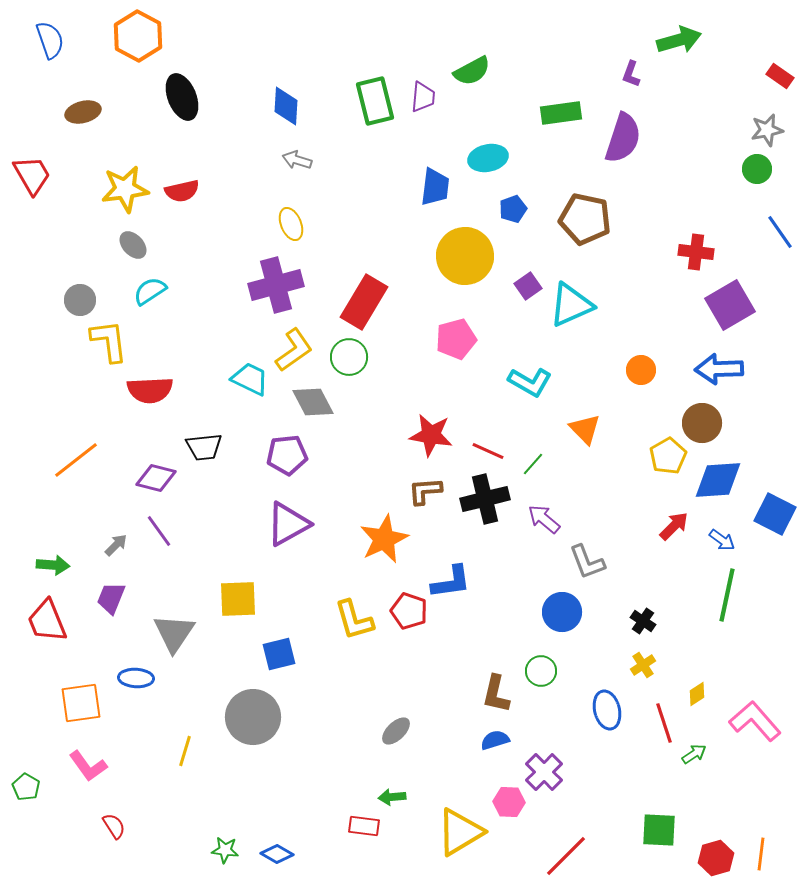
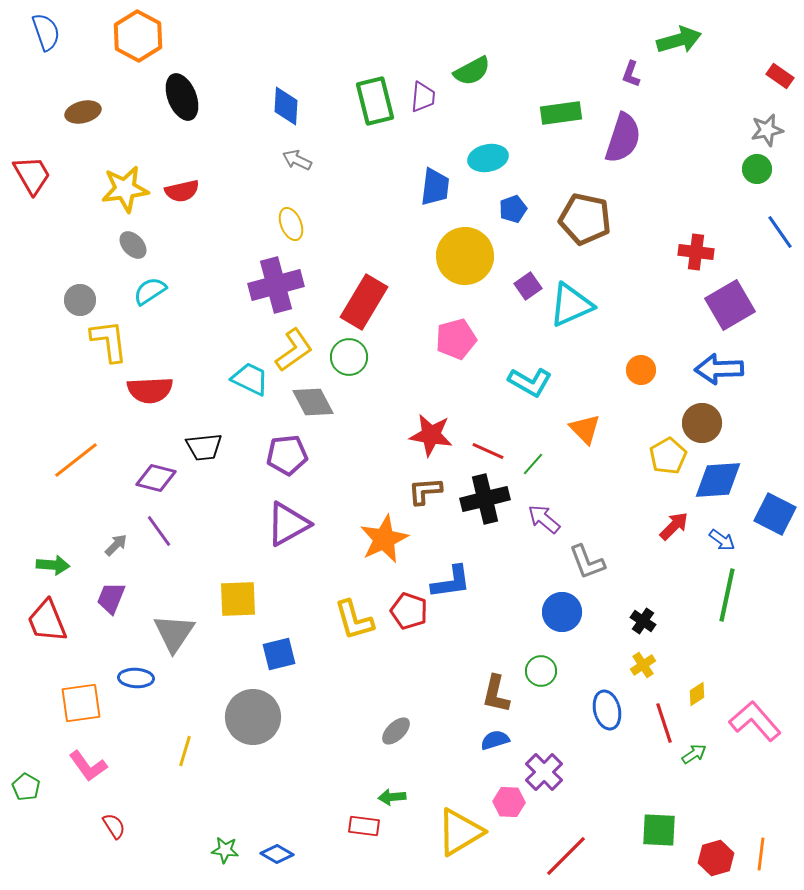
blue semicircle at (50, 40): moved 4 px left, 8 px up
gray arrow at (297, 160): rotated 8 degrees clockwise
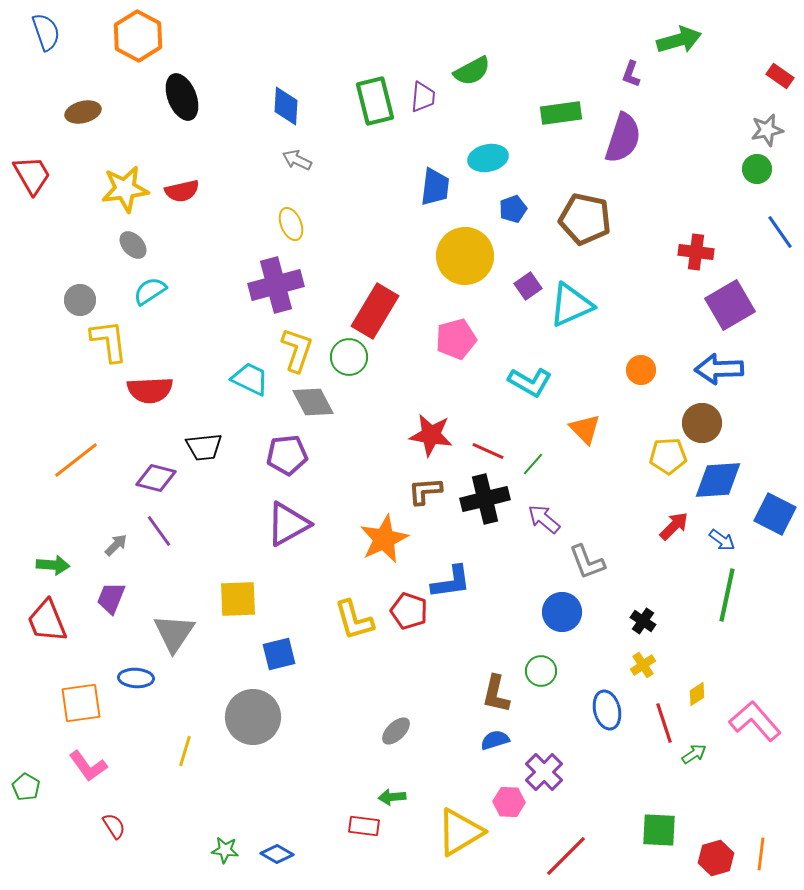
red rectangle at (364, 302): moved 11 px right, 9 px down
yellow L-shape at (294, 350): moved 3 px right; rotated 36 degrees counterclockwise
yellow pentagon at (668, 456): rotated 27 degrees clockwise
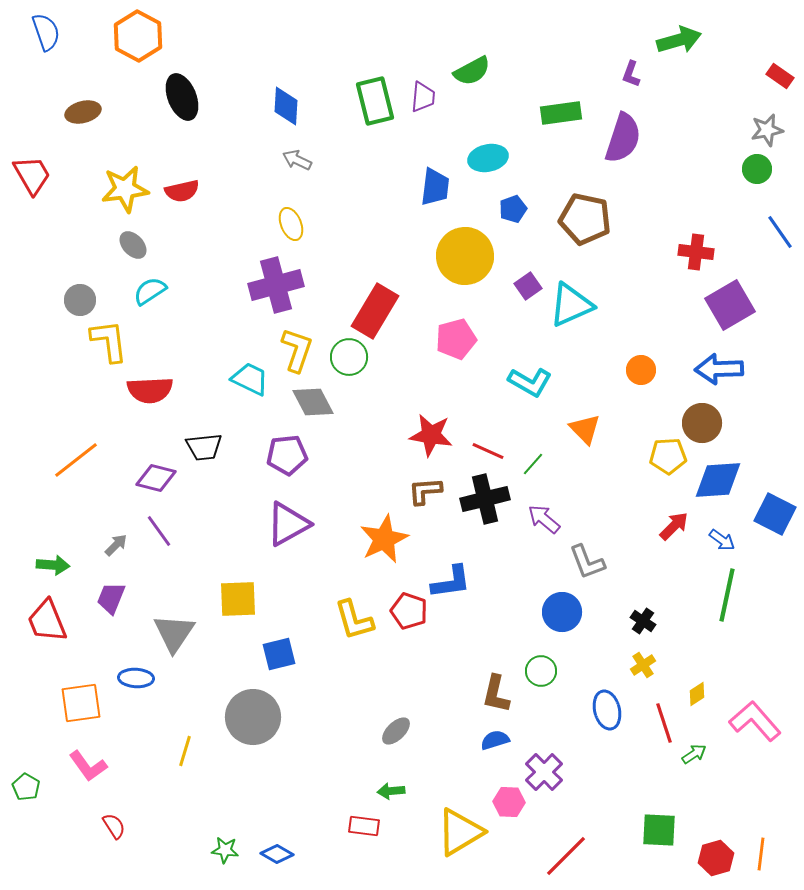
green arrow at (392, 797): moved 1 px left, 6 px up
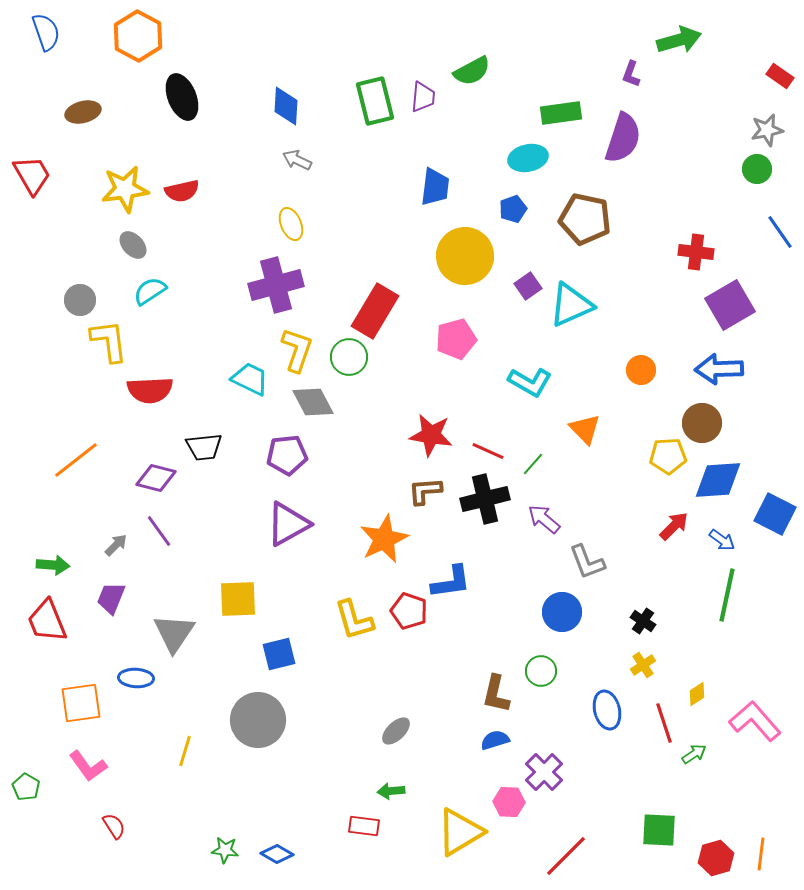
cyan ellipse at (488, 158): moved 40 px right
gray circle at (253, 717): moved 5 px right, 3 px down
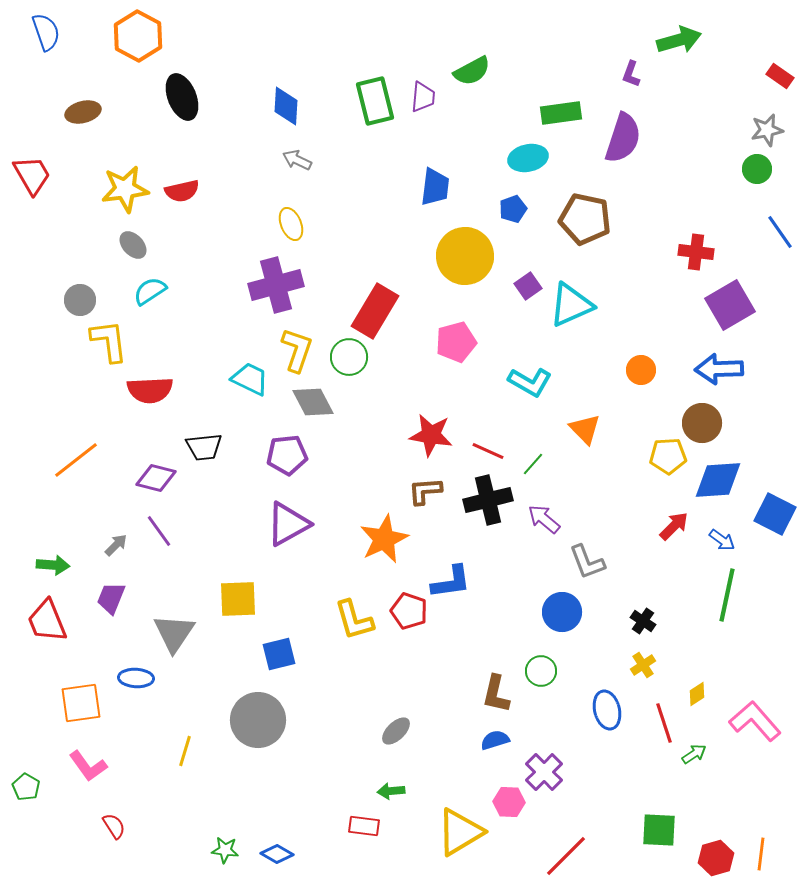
pink pentagon at (456, 339): moved 3 px down
black cross at (485, 499): moved 3 px right, 1 px down
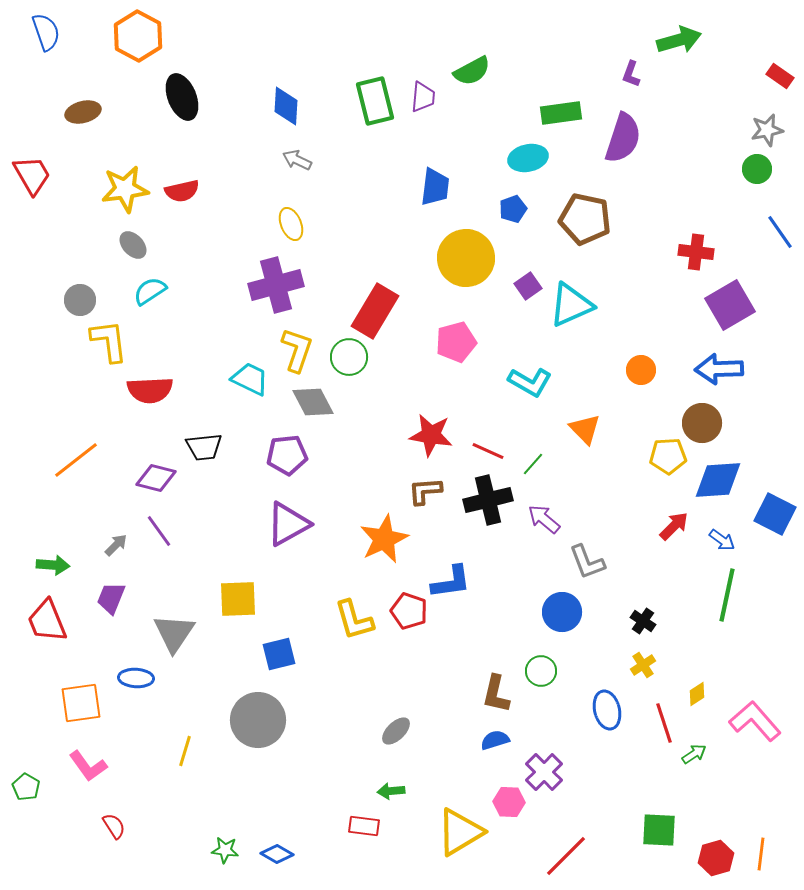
yellow circle at (465, 256): moved 1 px right, 2 px down
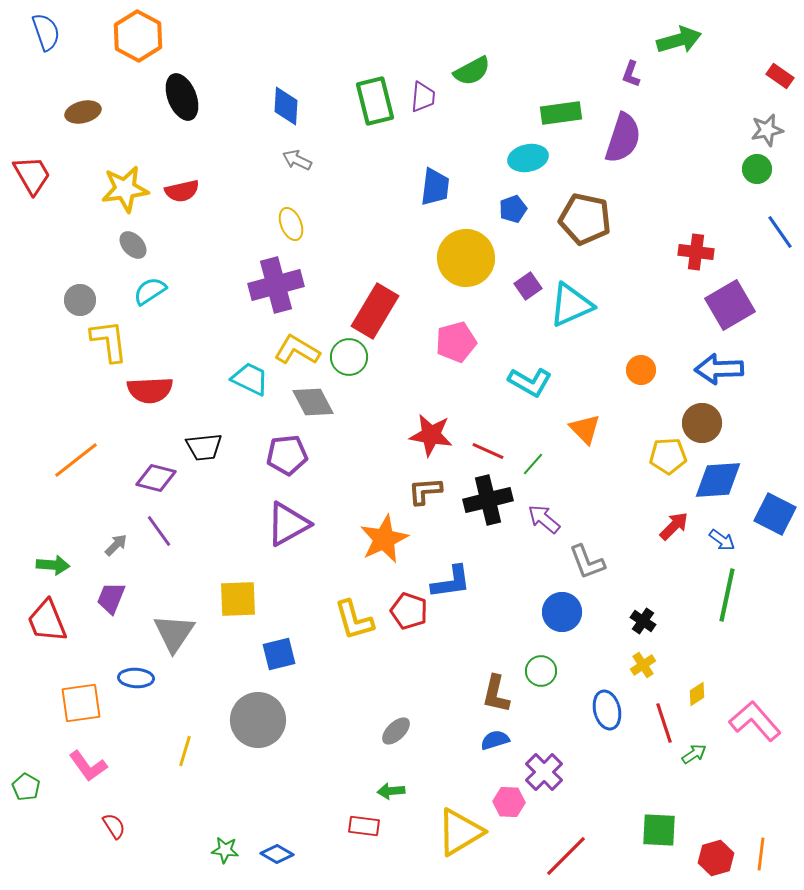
yellow L-shape at (297, 350): rotated 78 degrees counterclockwise
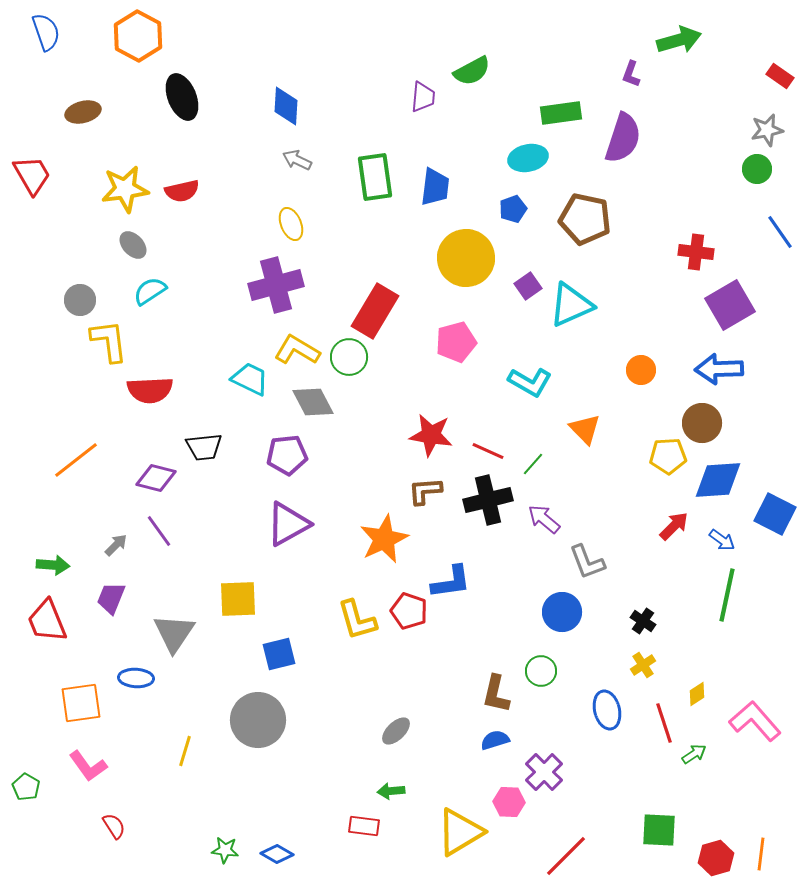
green rectangle at (375, 101): moved 76 px down; rotated 6 degrees clockwise
yellow L-shape at (354, 620): moved 3 px right
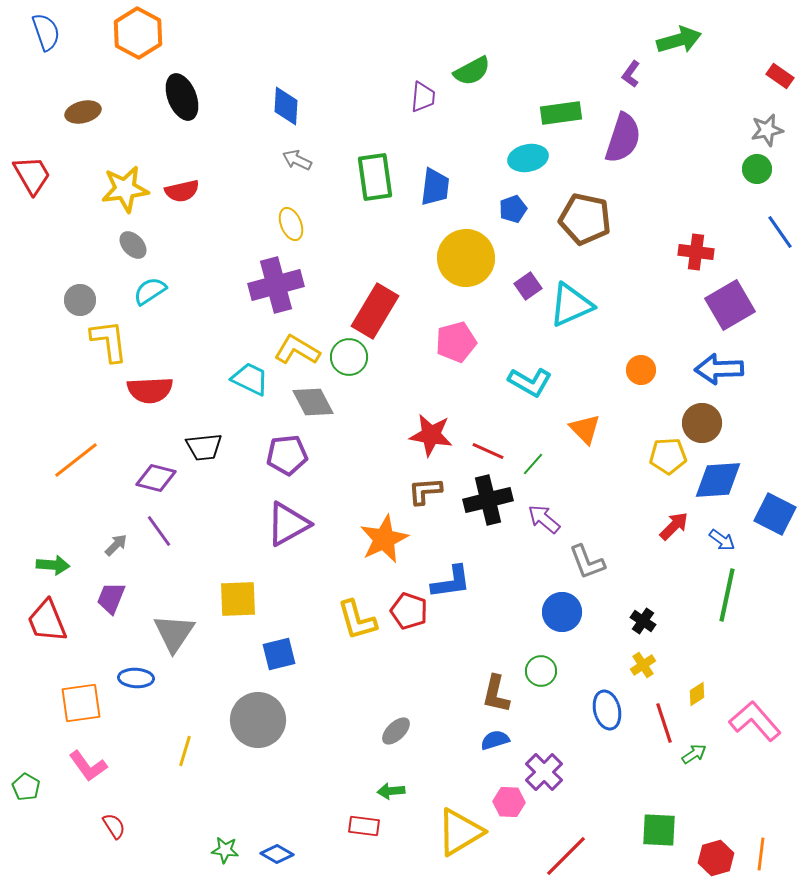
orange hexagon at (138, 36): moved 3 px up
purple L-shape at (631, 74): rotated 16 degrees clockwise
